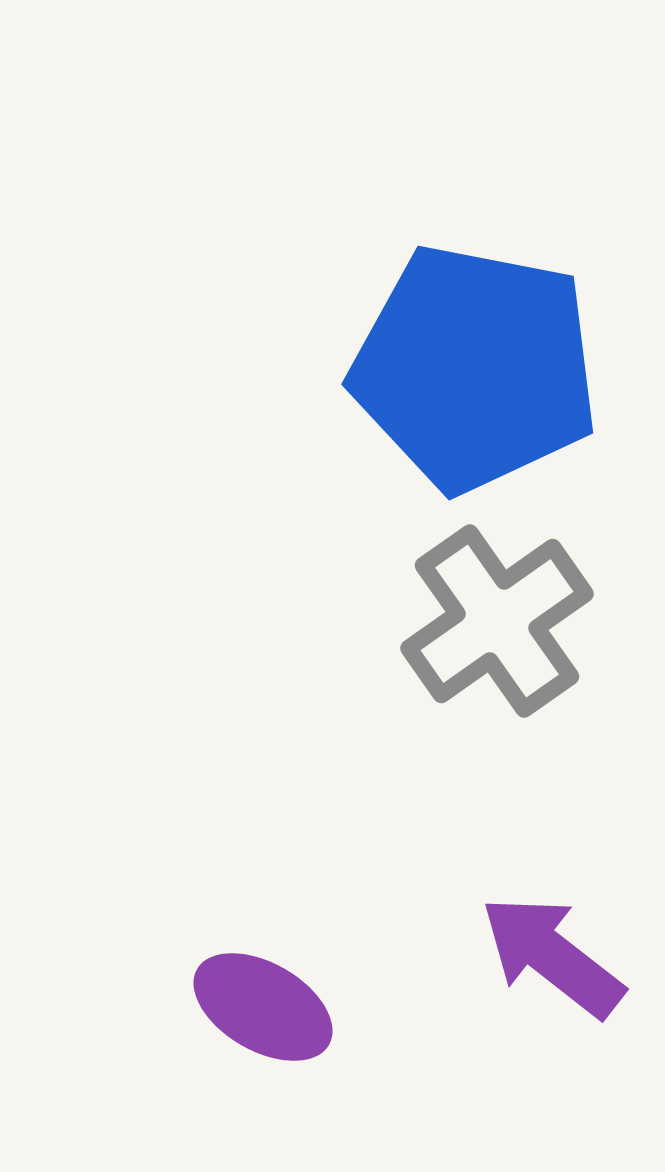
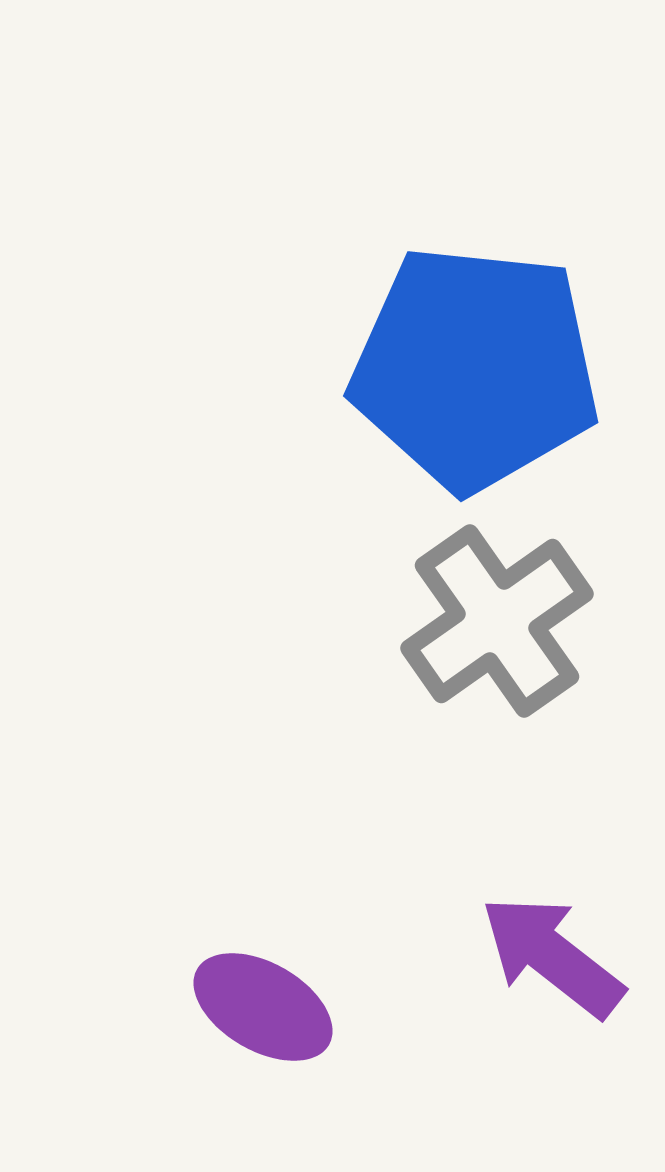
blue pentagon: rotated 5 degrees counterclockwise
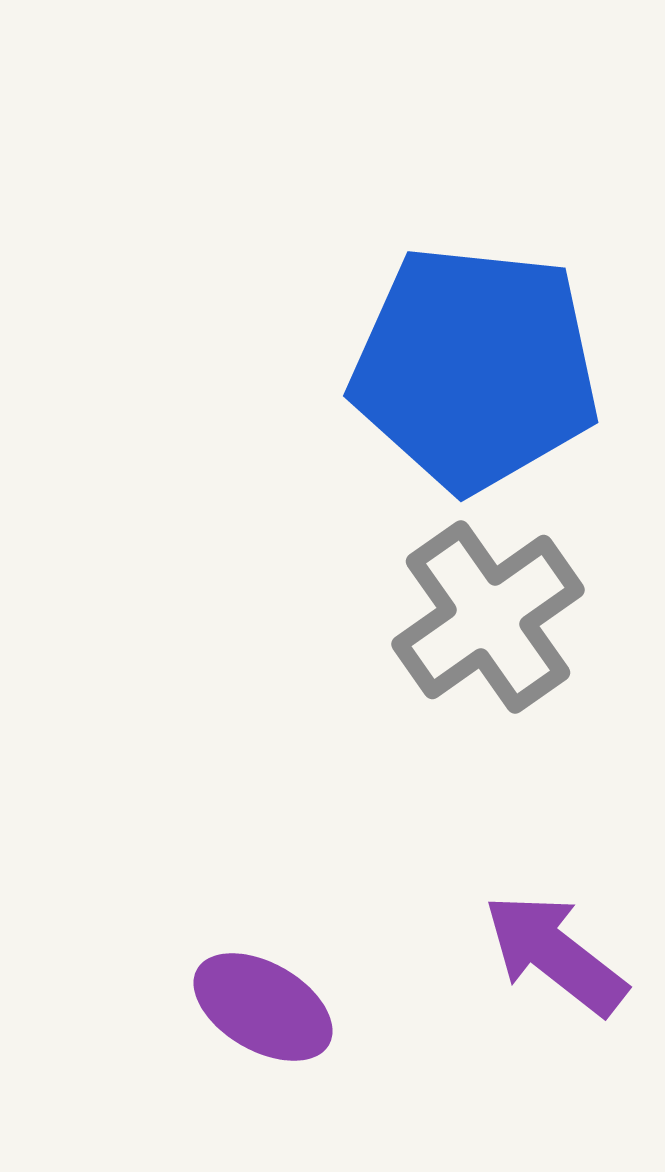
gray cross: moved 9 px left, 4 px up
purple arrow: moved 3 px right, 2 px up
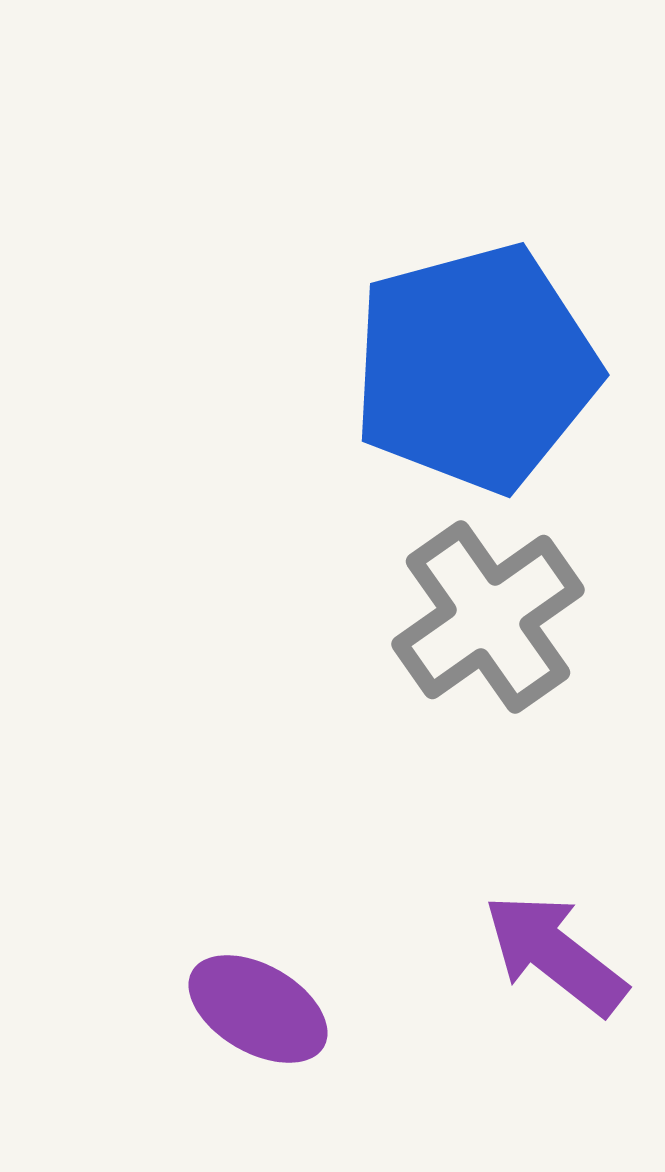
blue pentagon: rotated 21 degrees counterclockwise
purple ellipse: moved 5 px left, 2 px down
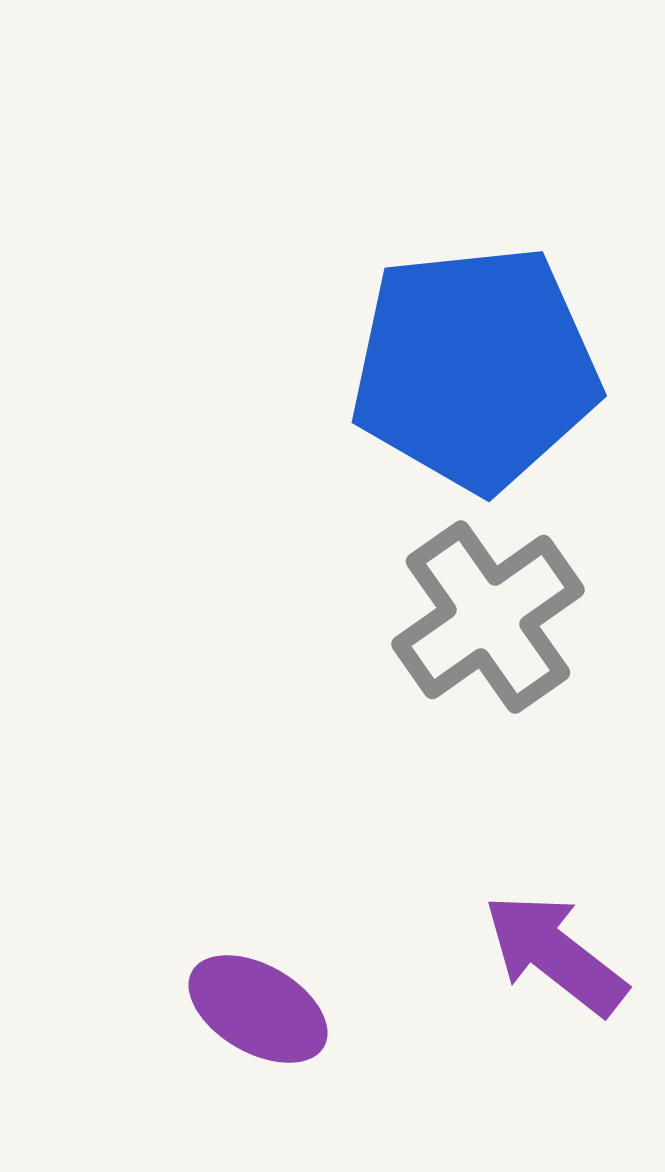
blue pentagon: rotated 9 degrees clockwise
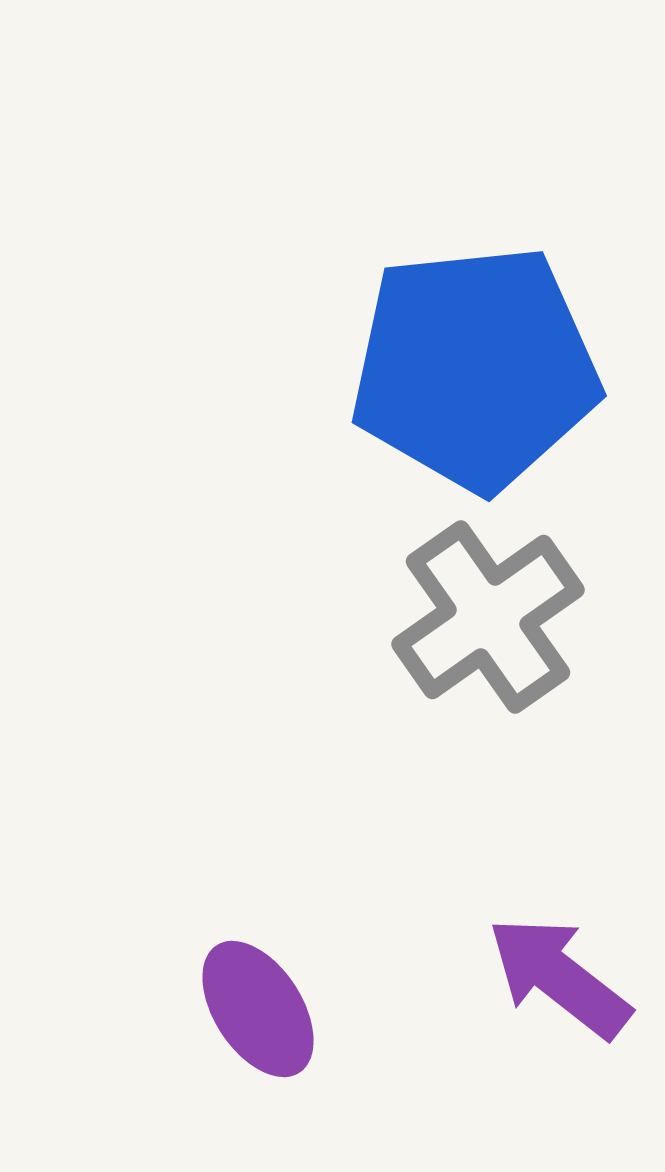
purple arrow: moved 4 px right, 23 px down
purple ellipse: rotated 27 degrees clockwise
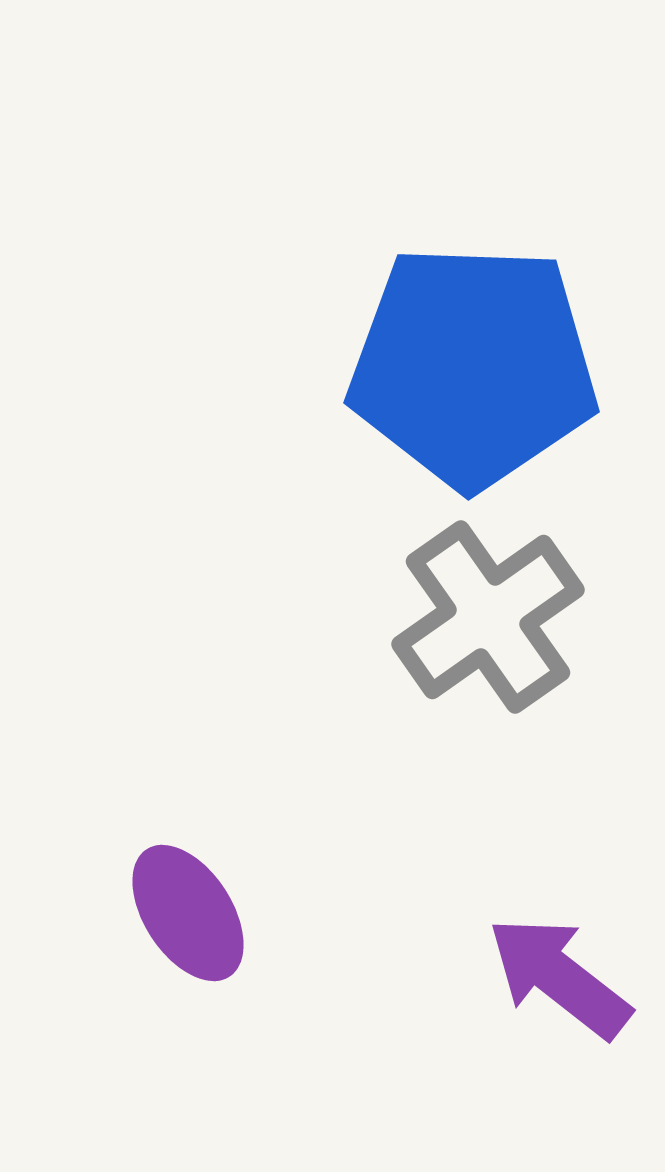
blue pentagon: moved 2 px left, 2 px up; rotated 8 degrees clockwise
purple ellipse: moved 70 px left, 96 px up
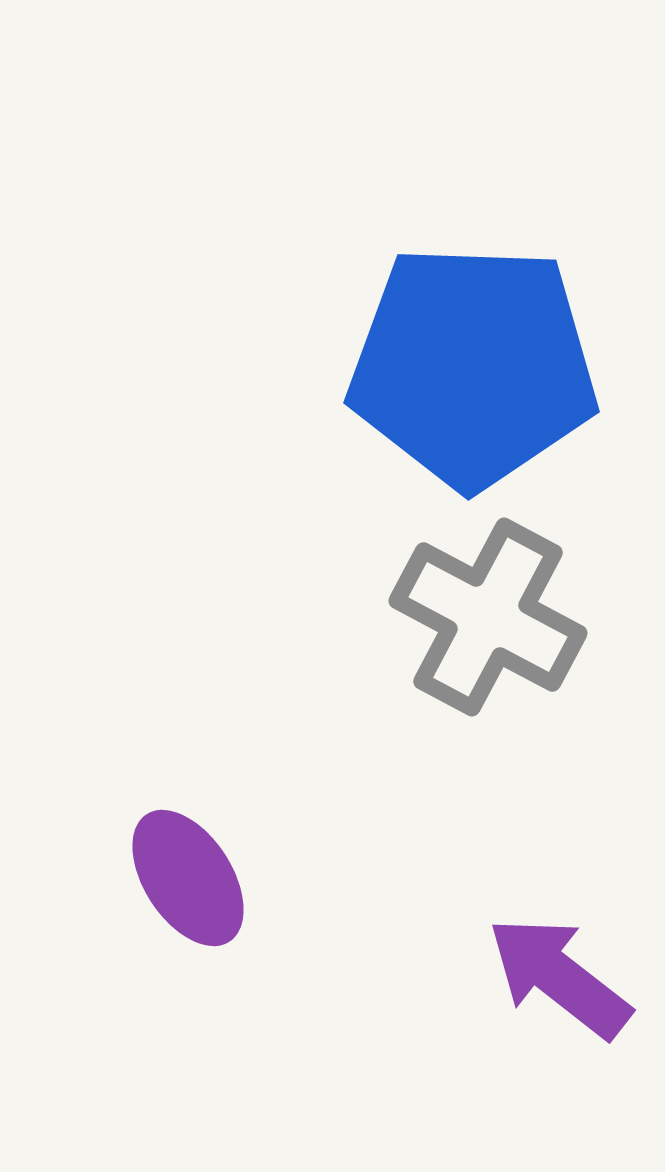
gray cross: rotated 27 degrees counterclockwise
purple ellipse: moved 35 px up
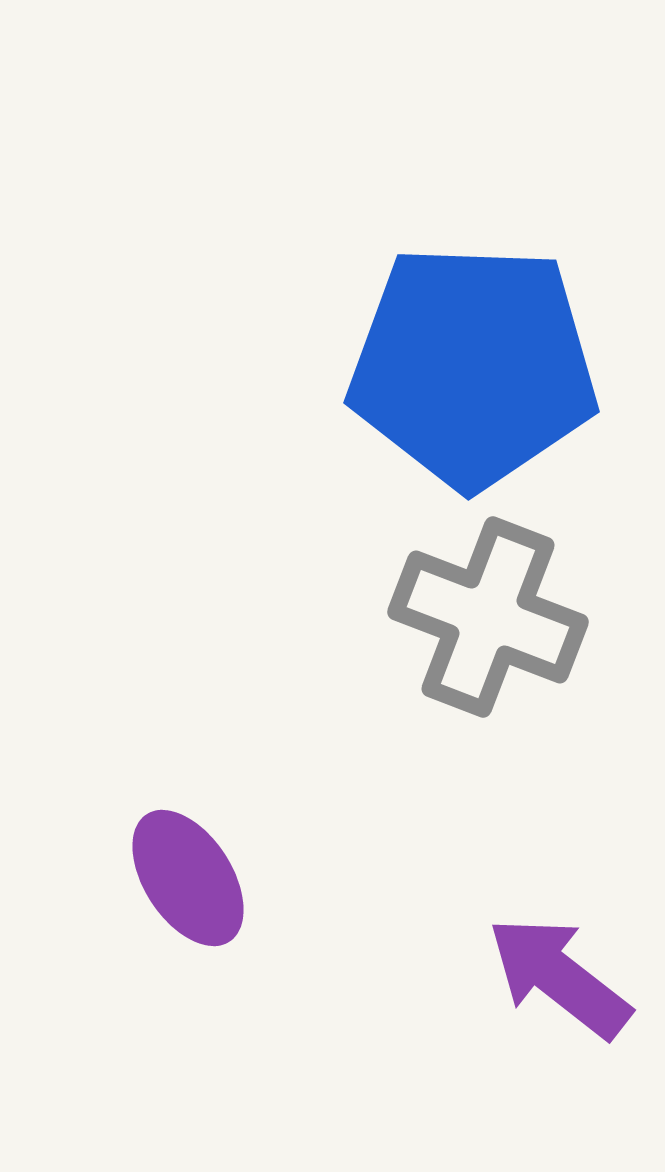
gray cross: rotated 7 degrees counterclockwise
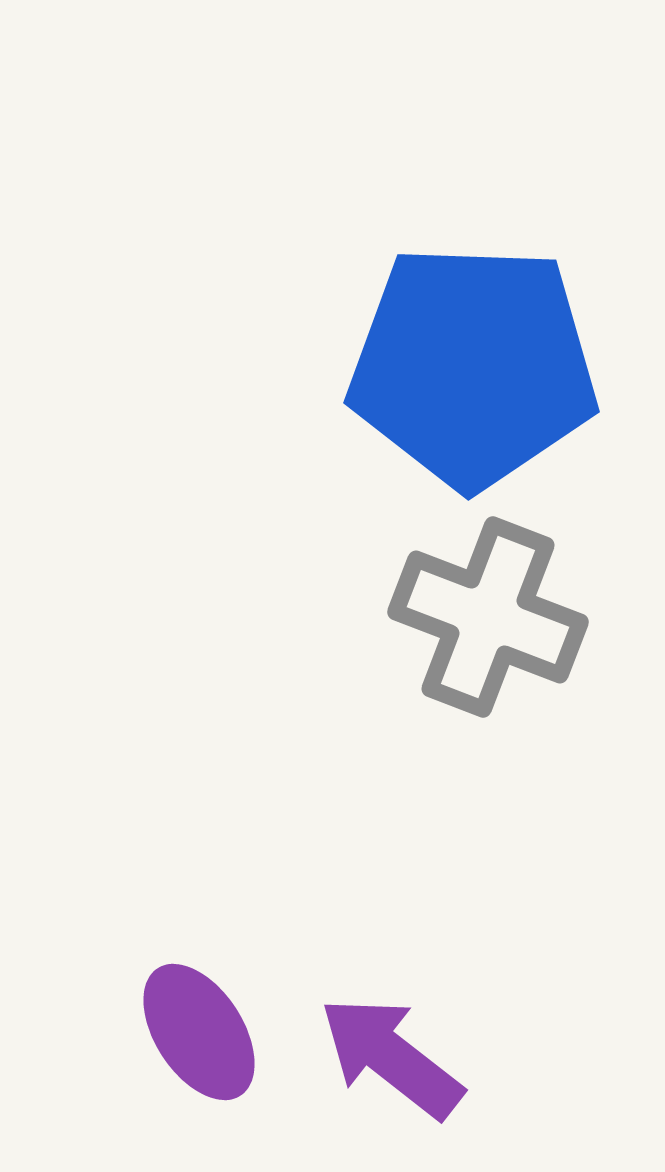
purple ellipse: moved 11 px right, 154 px down
purple arrow: moved 168 px left, 80 px down
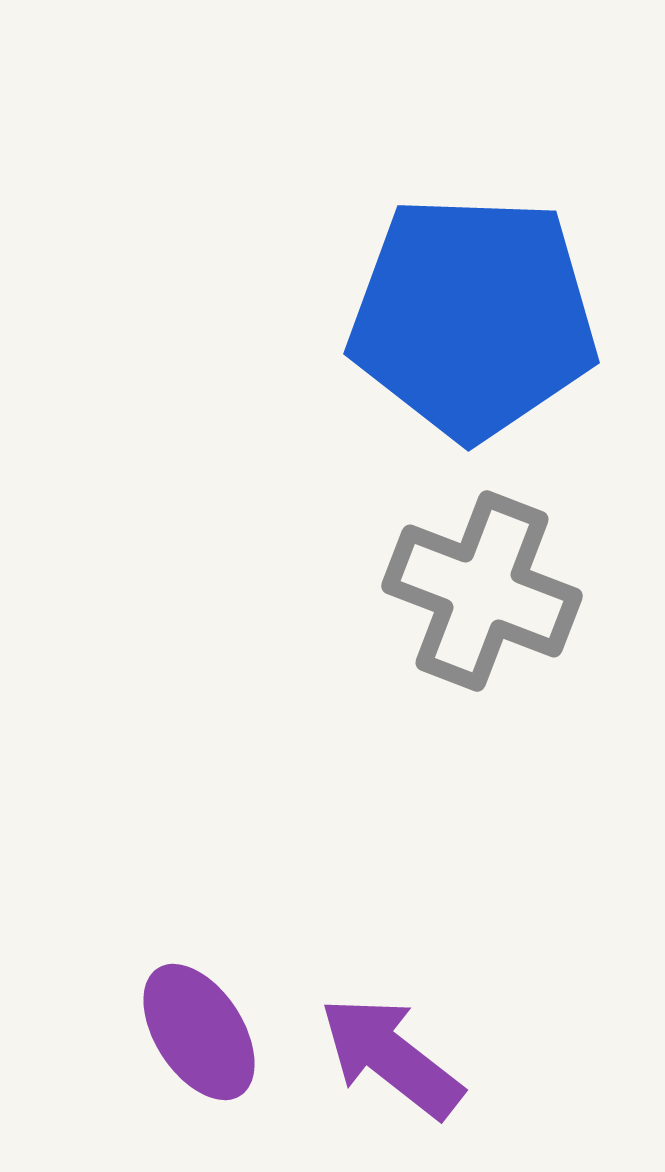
blue pentagon: moved 49 px up
gray cross: moved 6 px left, 26 px up
